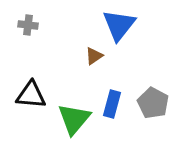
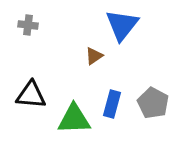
blue triangle: moved 3 px right
green triangle: rotated 48 degrees clockwise
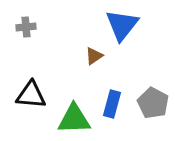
gray cross: moved 2 px left, 2 px down; rotated 12 degrees counterclockwise
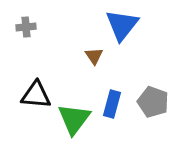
brown triangle: rotated 30 degrees counterclockwise
black triangle: moved 5 px right
gray pentagon: moved 1 px up; rotated 8 degrees counterclockwise
green triangle: rotated 51 degrees counterclockwise
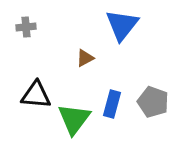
brown triangle: moved 9 px left, 2 px down; rotated 36 degrees clockwise
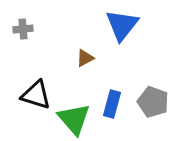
gray cross: moved 3 px left, 2 px down
black triangle: rotated 12 degrees clockwise
green triangle: rotated 18 degrees counterclockwise
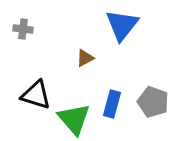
gray cross: rotated 12 degrees clockwise
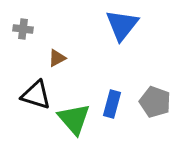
brown triangle: moved 28 px left
gray pentagon: moved 2 px right
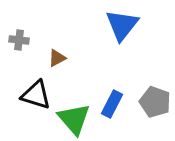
gray cross: moved 4 px left, 11 px down
blue rectangle: rotated 12 degrees clockwise
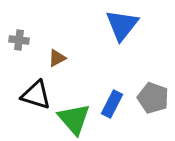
gray pentagon: moved 2 px left, 4 px up
